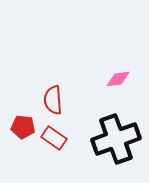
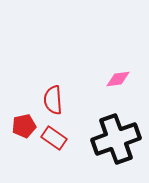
red pentagon: moved 1 px right, 1 px up; rotated 20 degrees counterclockwise
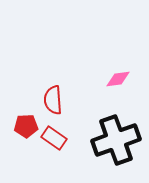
red pentagon: moved 2 px right; rotated 10 degrees clockwise
black cross: moved 1 px down
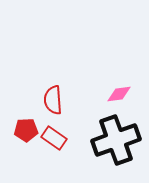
pink diamond: moved 1 px right, 15 px down
red pentagon: moved 4 px down
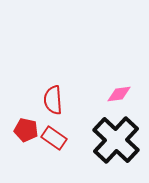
red pentagon: rotated 15 degrees clockwise
black cross: rotated 27 degrees counterclockwise
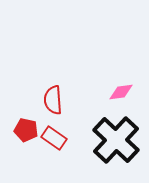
pink diamond: moved 2 px right, 2 px up
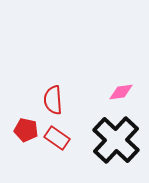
red rectangle: moved 3 px right
